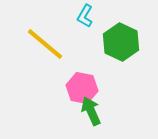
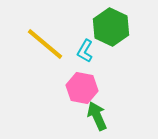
cyan L-shape: moved 35 px down
green hexagon: moved 10 px left, 15 px up
green arrow: moved 6 px right, 5 px down
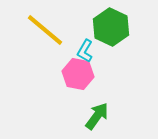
yellow line: moved 14 px up
pink hexagon: moved 4 px left, 14 px up
green arrow: rotated 60 degrees clockwise
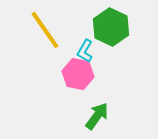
yellow line: rotated 15 degrees clockwise
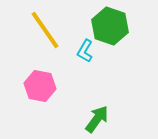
green hexagon: moved 1 px left, 1 px up; rotated 6 degrees counterclockwise
pink hexagon: moved 38 px left, 12 px down
green arrow: moved 3 px down
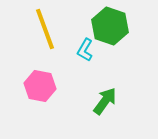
yellow line: moved 1 px up; rotated 15 degrees clockwise
cyan L-shape: moved 1 px up
green arrow: moved 8 px right, 18 px up
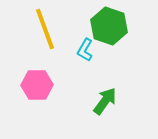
green hexagon: moved 1 px left
pink hexagon: moved 3 px left, 1 px up; rotated 12 degrees counterclockwise
